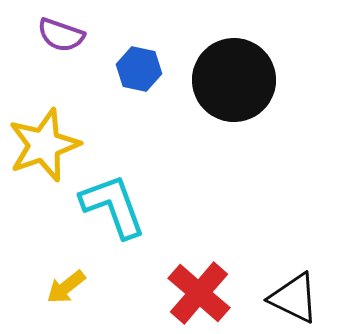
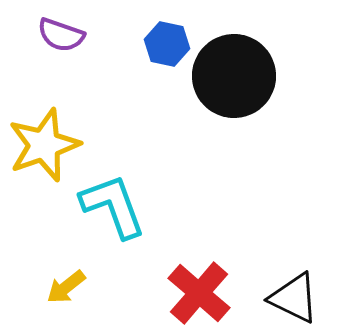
blue hexagon: moved 28 px right, 25 px up
black circle: moved 4 px up
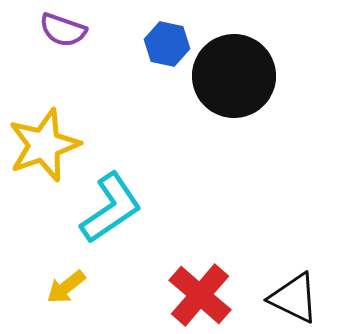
purple semicircle: moved 2 px right, 5 px up
cyan L-shape: moved 2 px left, 2 px down; rotated 76 degrees clockwise
red cross: moved 1 px right, 2 px down
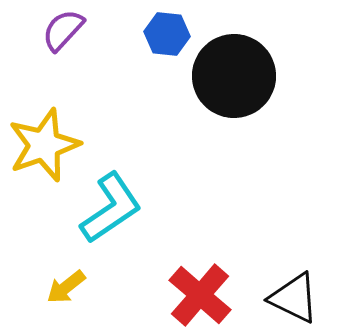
purple semicircle: rotated 114 degrees clockwise
blue hexagon: moved 10 px up; rotated 6 degrees counterclockwise
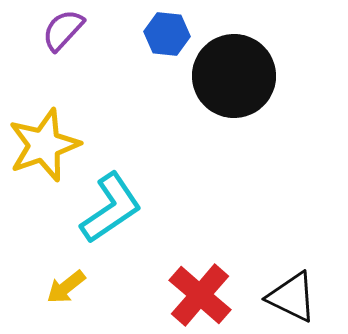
black triangle: moved 2 px left, 1 px up
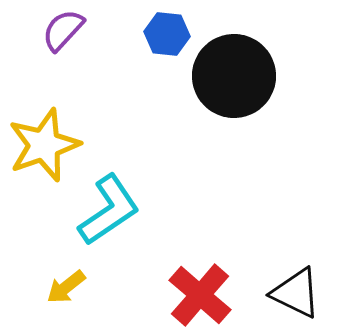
cyan L-shape: moved 2 px left, 2 px down
black triangle: moved 4 px right, 4 px up
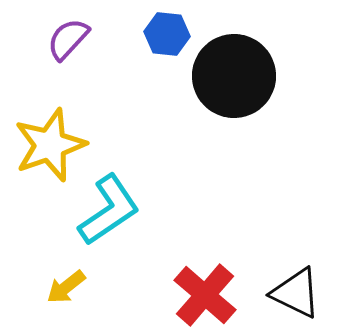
purple semicircle: moved 5 px right, 9 px down
yellow star: moved 6 px right
red cross: moved 5 px right
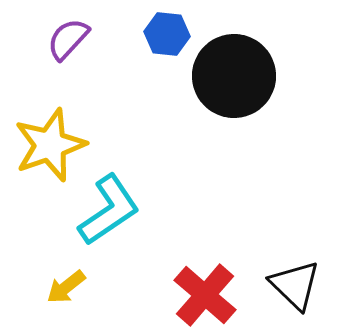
black triangle: moved 1 px left, 8 px up; rotated 18 degrees clockwise
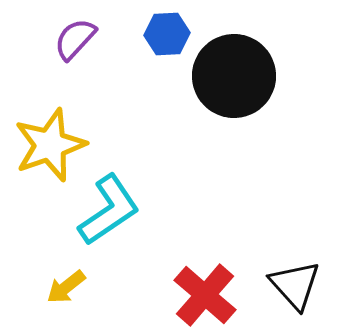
blue hexagon: rotated 9 degrees counterclockwise
purple semicircle: moved 7 px right
black triangle: rotated 4 degrees clockwise
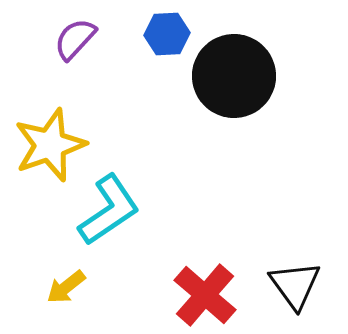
black triangle: rotated 6 degrees clockwise
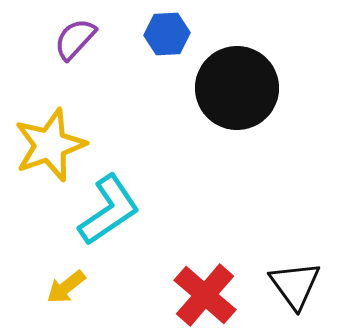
black circle: moved 3 px right, 12 px down
